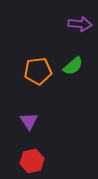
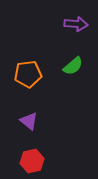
purple arrow: moved 4 px left
orange pentagon: moved 10 px left, 3 px down
purple triangle: rotated 18 degrees counterclockwise
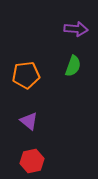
purple arrow: moved 5 px down
green semicircle: rotated 30 degrees counterclockwise
orange pentagon: moved 2 px left, 1 px down
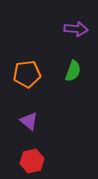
green semicircle: moved 5 px down
orange pentagon: moved 1 px right, 1 px up
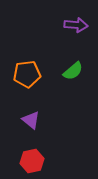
purple arrow: moved 4 px up
green semicircle: rotated 30 degrees clockwise
purple triangle: moved 2 px right, 1 px up
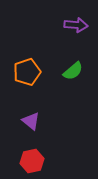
orange pentagon: moved 2 px up; rotated 12 degrees counterclockwise
purple triangle: moved 1 px down
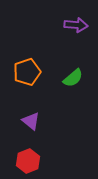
green semicircle: moved 7 px down
red hexagon: moved 4 px left; rotated 10 degrees counterclockwise
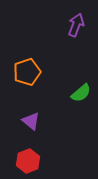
purple arrow: rotated 75 degrees counterclockwise
green semicircle: moved 8 px right, 15 px down
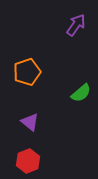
purple arrow: rotated 15 degrees clockwise
purple triangle: moved 1 px left, 1 px down
